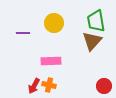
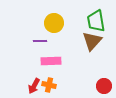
purple line: moved 17 px right, 8 px down
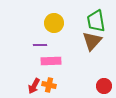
purple line: moved 4 px down
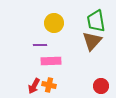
red circle: moved 3 px left
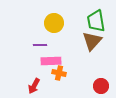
orange cross: moved 10 px right, 12 px up
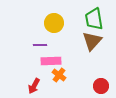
green trapezoid: moved 2 px left, 2 px up
orange cross: moved 2 px down; rotated 24 degrees clockwise
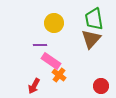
brown triangle: moved 1 px left, 2 px up
pink rectangle: rotated 36 degrees clockwise
